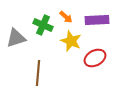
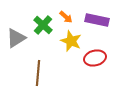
purple rectangle: rotated 15 degrees clockwise
green cross: rotated 18 degrees clockwise
gray triangle: rotated 15 degrees counterclockwise
red ellipse: rotated 15 degrees clockwise
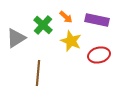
red ellipse: moved 4 px right, 3 px up
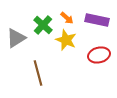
orange arrow: moved 1 px right, 1 px down
yellow star: moved 5 px left, 1 px up
brown line: rotated 20 degrees counterclockwise
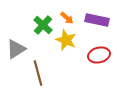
gray triangle: moved 11 px down
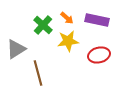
yellow star: moved 2 px right, 1 px down; rotated 30 degrees counterclockwise
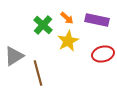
yellow star: rotated 20 degrees counterclockwise
gray triangle: moved 2 px left, 7 px down
red ellipse: moved 4 px right, 1 px up
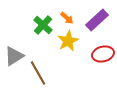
purple rectangle: rotated 55 degrees counterclockwise
brown line: rotated 15 degrees counterclockwise
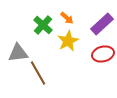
purple rectangle: moved 5 px right, 4 px down
gray triangle: moved 4 px right, 3 px up; rotated 25 degrees clockwise
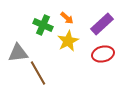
green cross: rotated 18 degrees counterclockwise
